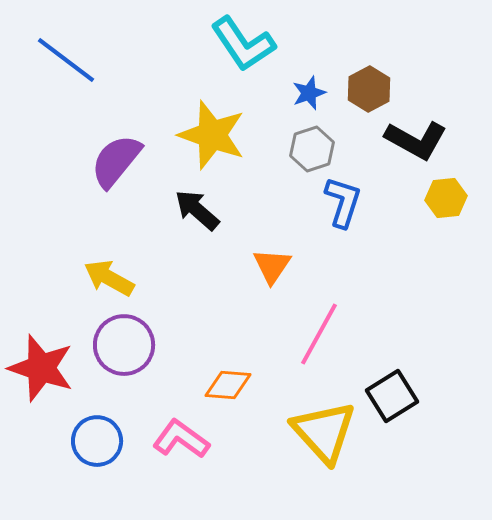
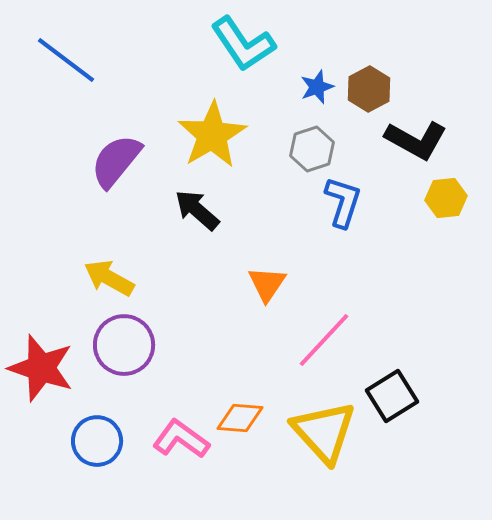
blue star: moved 8 px right, 6 px up
yellow star: rotated 22 degrees clockwise
orange triangle: moved 5 px left, 18 px down
pink line: moved 5 px right, 6 px down; rotated 14 degrees clockwise
orange diamond: moved 12 px right, 33 px down
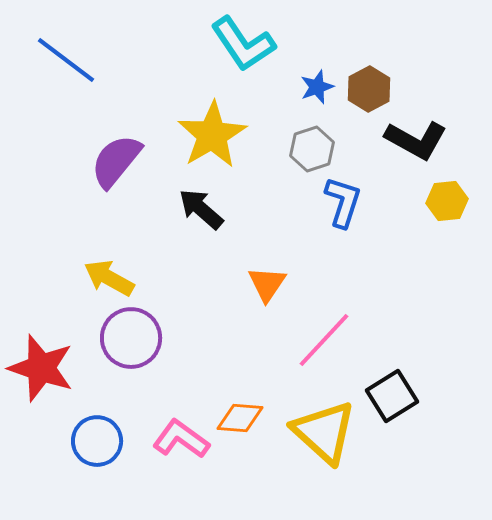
yellow hexagon: moved 1 px right, 3 px down
black arrow: moved 4 px right, 1 px up
purple circle: moved 7 px right, 7 px up
yellow triangle: rotated 6 degrees counterclockwise
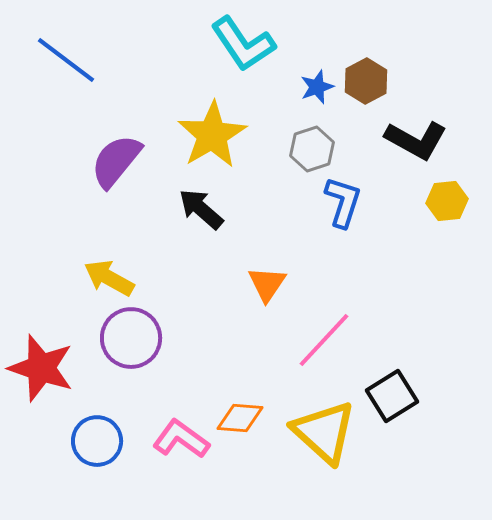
brown hexagon: moved 3 px left, 8 px up
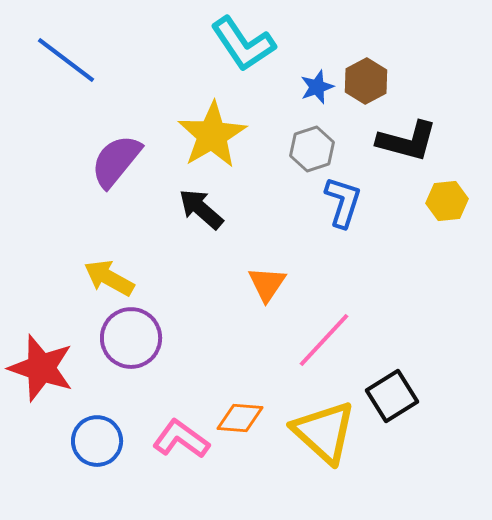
black L-shape: moved 9 px left, 1 px down; rotated 14 degrees counterclockwise
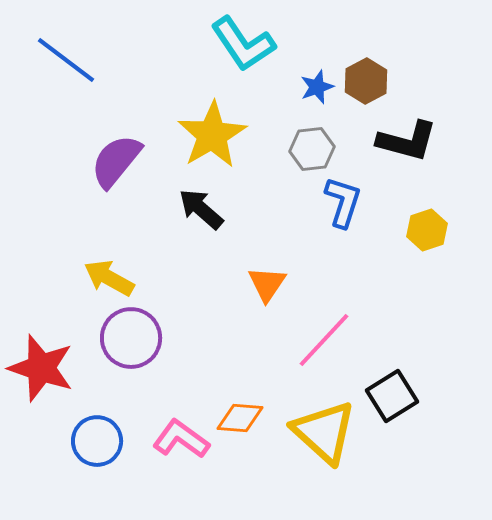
gray hexagon: rotated 12 degrees clockwise
yellow hexagon: moved 20 px left, 29 px down; rotated 12 degrees counterclockwise
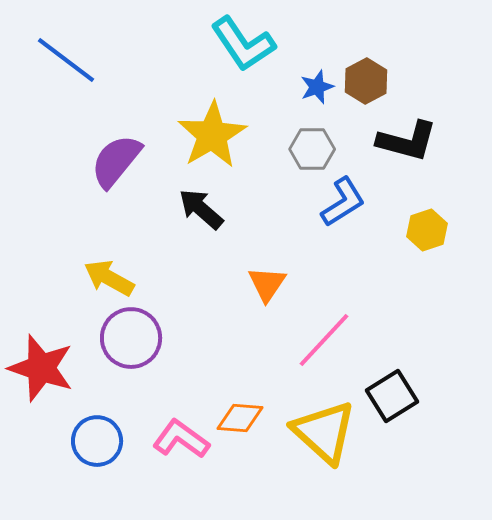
gray hexagon: rotated 6 degrees clockwise
blue L-shape: rotated 40 degrees clockwise
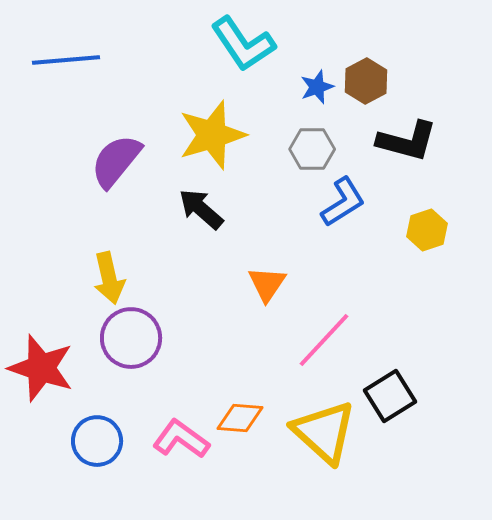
blue line: rotated 42 degrees counterclockwise
yellow star: rotated 14 degrees clockwise
yellow arrow: rotated 132 degrees counterclockwise
black square: moved 2 px left
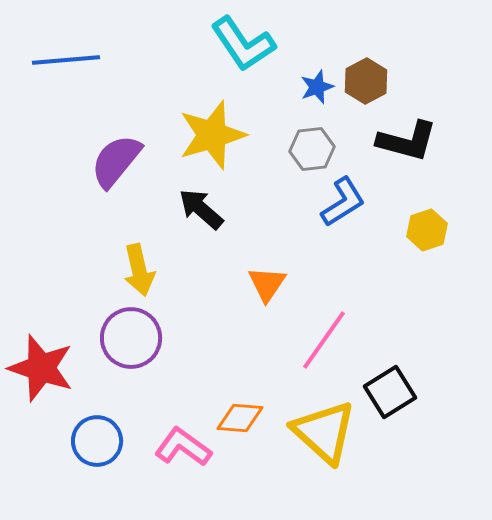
gray hexagon: rotated 6 degrees counterclockwise
yellow arrow: moved 30 px right, 8 px up
pink line: rotated 8 degrees counterclockwise
black square: moved 4 px up
pink L-shape: moved 2 px right, 8 px down
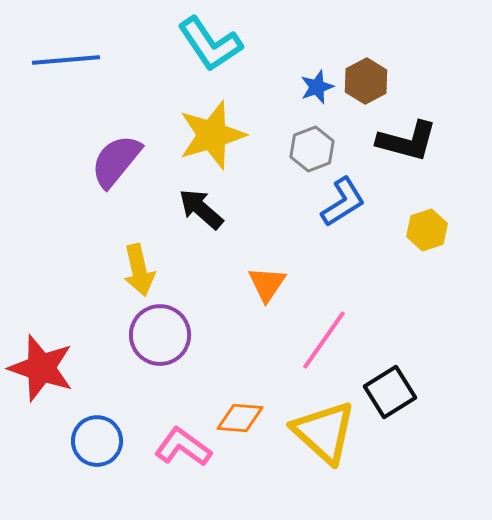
cyan L-shape: moved 33 px left
gray hexagon: rotated 15 degrees counterclockwise
purple circle: moved 29 px right, 3 px up
